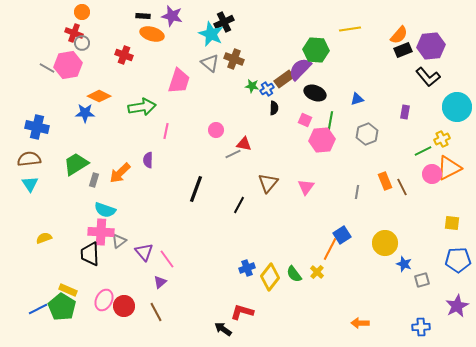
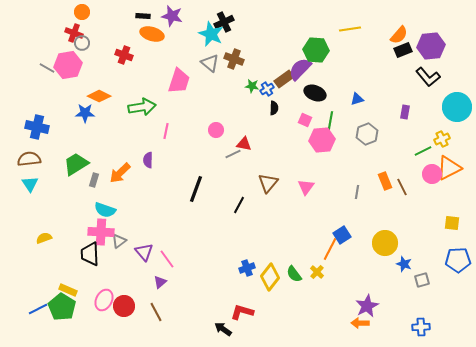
purple star at (457, 306): moved 90 px left
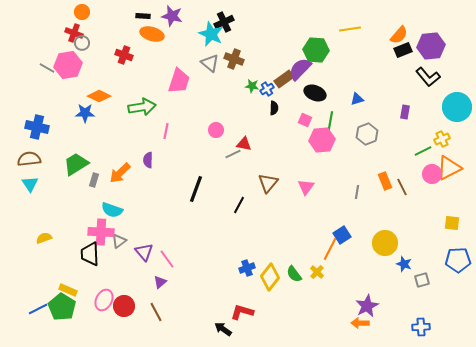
cyan semicircle at (105, 210): moved 7 px right
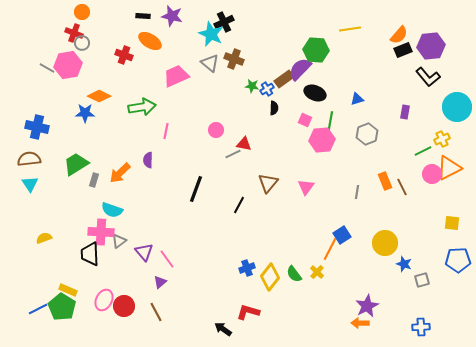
orange ellipse at (152, 34): moved 2 px left, 7 px down; rotated 15 degrees clockwise
pink trapezoid at (179, 81): moved 3 px left, 5 px up; rotated 132 degrees counterclockwise
red L-shape at (242, 312): moved 6 px right
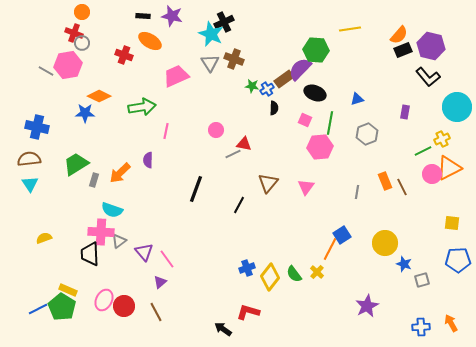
purple hexagon at (431, 46): rotated 20 degrees clockwise
gray triangle at (210, 63): rotated 18 degrees clockwise
gray line at (47, 68): moved 1 px left, 3 px down
pink hexagon at (322, 140): moved 2 px left, 7 px down
orange arrow at (360, 323): moved 91 px right; rotated 60 degrees clockwise
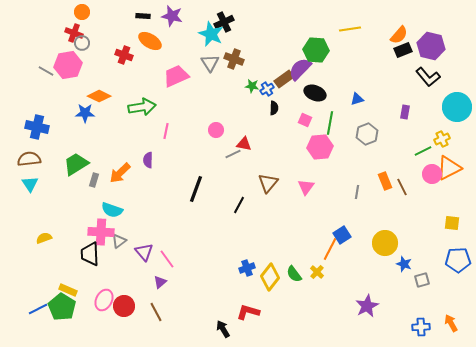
black arrow at (223, 329): rotated 24 degrees clockwise
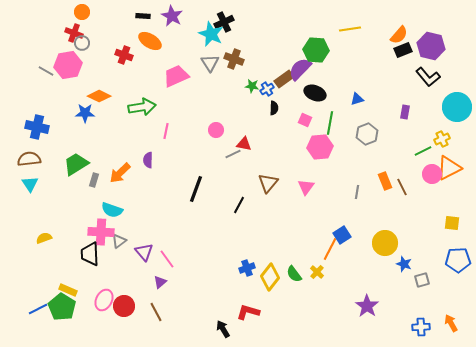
purple star at (172, 16): rotated 15 degrees clockwise
purple star at (367, 306): rotated 10 degrees counterclockwise
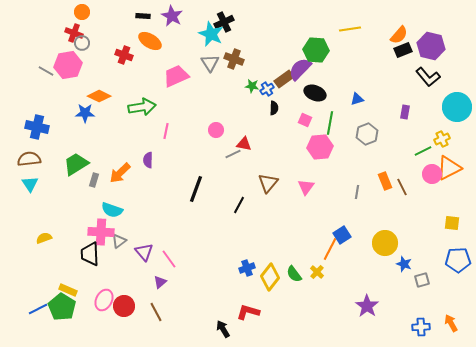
pink line at (167, 259): moved 2 px right
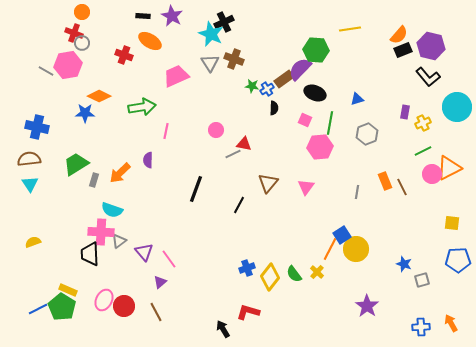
yellow cross at (442, 139): moved 19 px left, 16 px up
yellow semicircle at (44, 238): moved 11 px left, 4 px down
yellow circle at (385, 243): moved 29 px left, 6 px down
